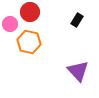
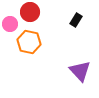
black rectangle: moved 1 px left
purple triangle: moved 2 px right
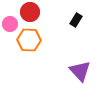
orange hexagon: moved 2 px up; rotated 10 degrees counterclockwise
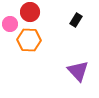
purple triangle: moved 2 px left
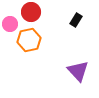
red circle: moved 1 px right
orange hexagon: rotated 15 degrees counterclockwise
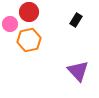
red circle: moved 2 px left
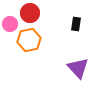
red circle: moved 1 px right, 1 px down
black rectangle: moved 4 px down; rotated 24 degrees counterclockwise
purple triangle: moved 3 px up
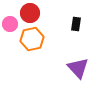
orange hexagon: moved 3 px right, 1 px up
